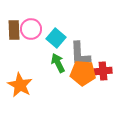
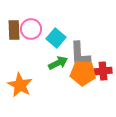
green arrow: rotated 90 degrees clockwise
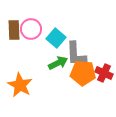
gray L-shape: moved 4 px left
red cross: moved 1 px right, 2 px down; rotated 30 degrees clockwise
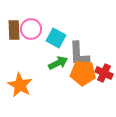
cyan square: rotated 12 degrees counterclockwise
gray L-shape: moved 3 px right
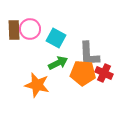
pink circle: moved 1 px left
gray L-shape: moved 10 px right
orange star: moved 17 px right; rotated 15 degrees counterclockwise
